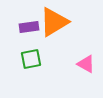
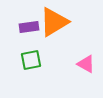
green square: moved 1 px down
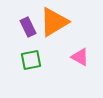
purple rectangle: moved 1 px left; rotated 72 degrees clockwise
pink triangle: moved 6 px left, 7 px up
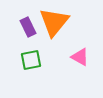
orange triangle: rotated 20 degrees counterclockwise
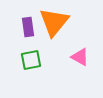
purple rectangle: rotated 18 degrees clockwise
